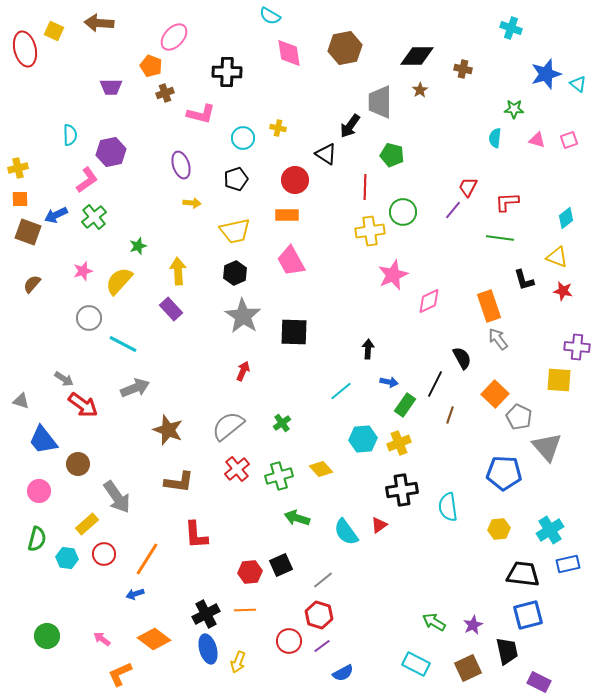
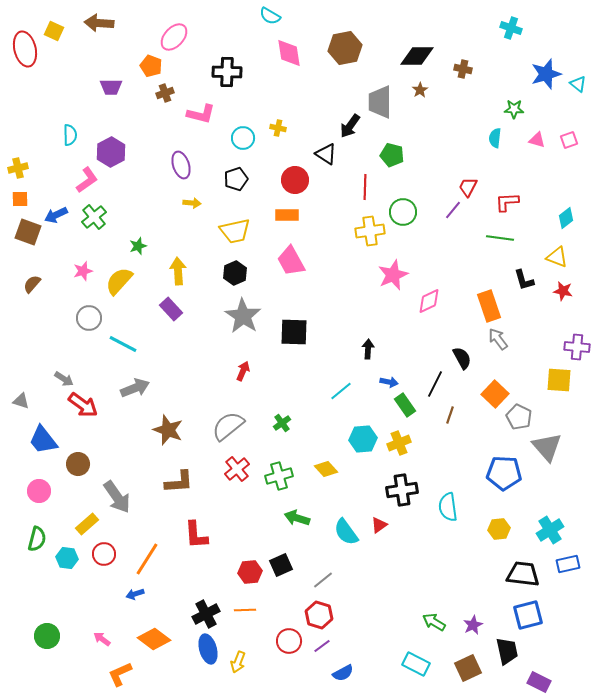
purple hexagon at (111, 152): rotated 16 degrees counterclockwise
green rectangle at (405, 405): rotated 70 degrees counterclockwise
yellow diamond at (321, 469): moved 5 px right
brown L-shape at (179, 482): rotated 12 degrees counterclockwise
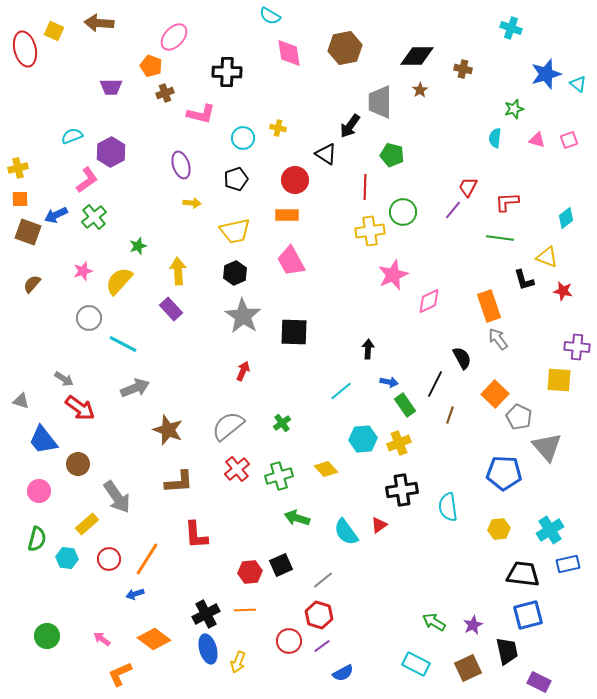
green star at (514, 109): rotated 18 degrees counterclockwise
cyan semicircle at (70, 135): moved 2 px right, 1 px down; rotated 110 degrees counterclockwise
yellow triangle at (557, 257): moved 10 px left
red arrow at (83, 405): moved 3 px left, 3 px down
red circle at (104, 554): moved 5 px right, 5 px down
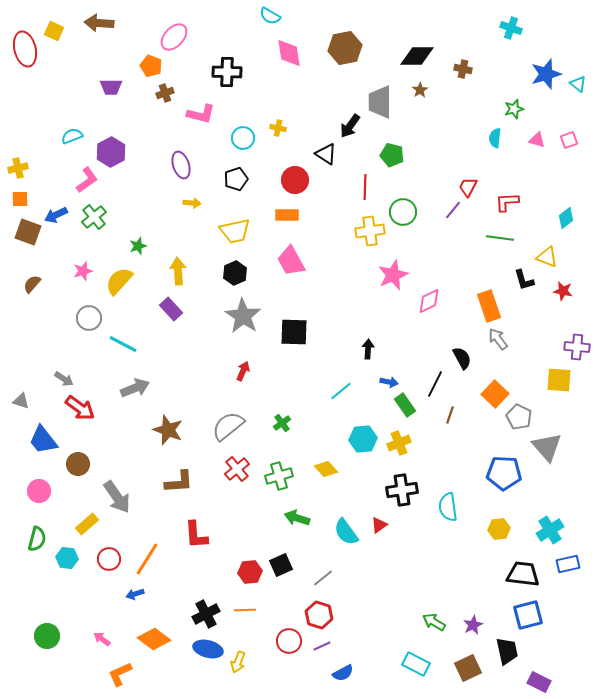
gray line at (323, 580): moved 2 px up
purple line at (322, 646): rotated 12 degrees clockwise
blue ellipse at (208, 649): rotated 60 degrees counterclockwise
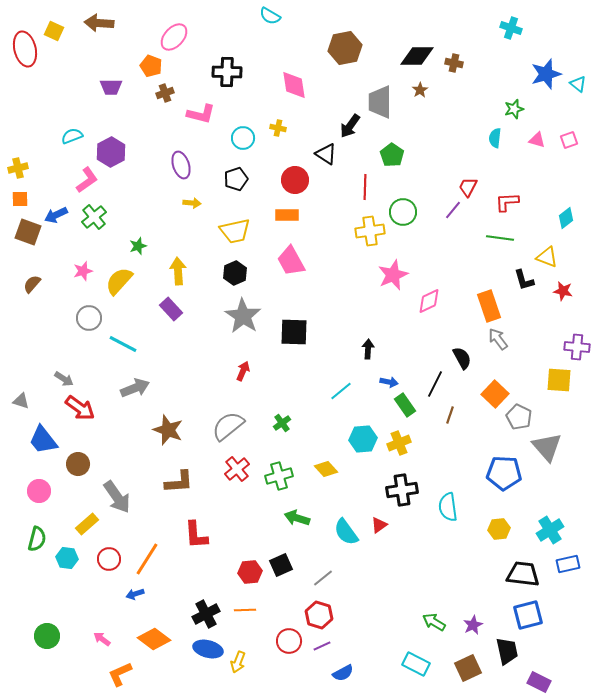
pink diamond at (289, 53): moved 5 px right, 32 px down
brown cross at (463, 69): moved 9 px left, 6 px up
green pentagon at (392, 155): rotated 20 degrees clockwise
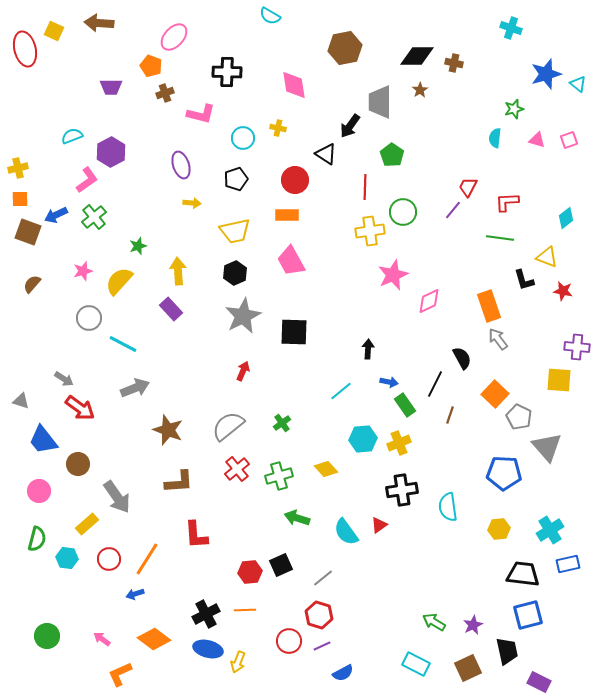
gray star at (243, 316): rotated 12 degrees clockwise
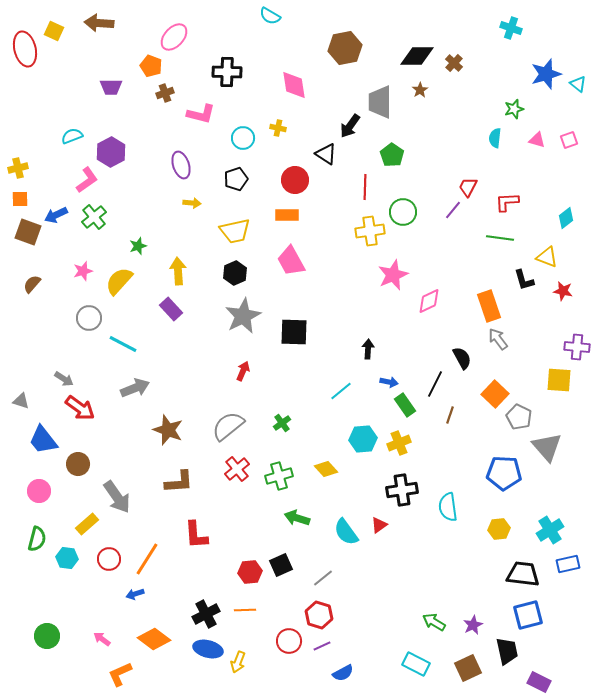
brown cross at (454, 63): rotated 30 degrees clockwise
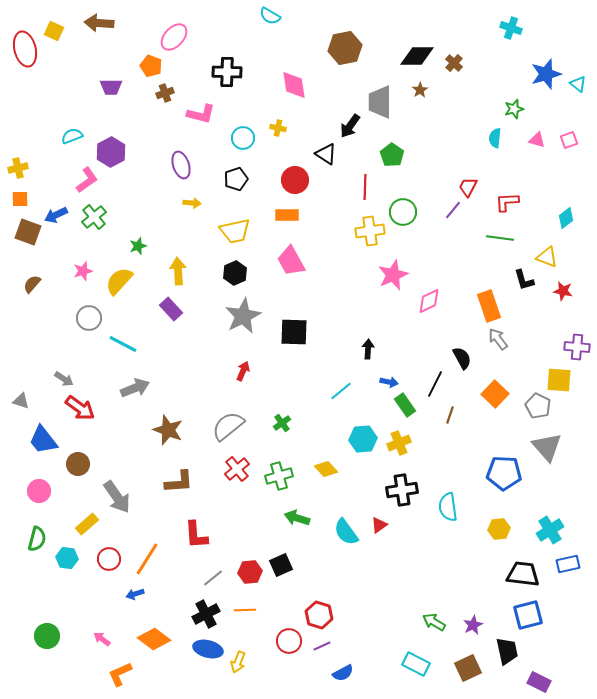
gray pentagon at (519, 417): moved 19 px right, 11 px up
gray line at (323, 578): moved 110 px left
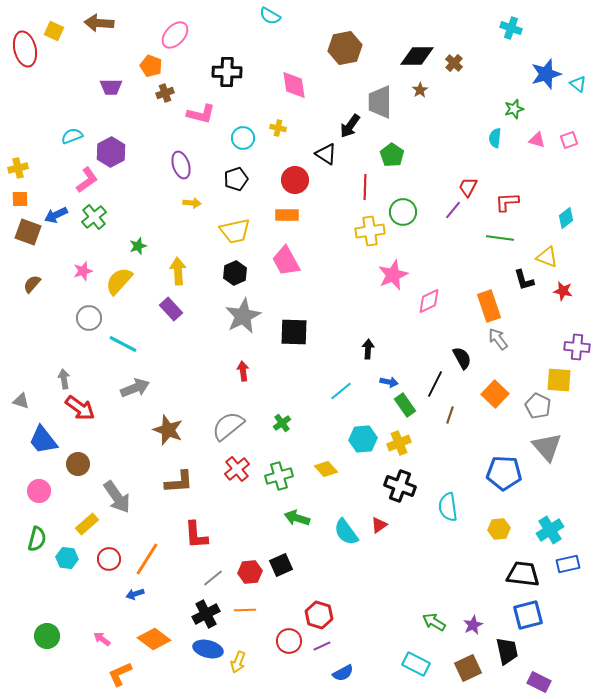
pink ellipse at (174, 37): moved 1 px right, 2 px up
pink trapezoid at (291, 261): moved 5 px left
red arrow at (243, 371): rotated 30 degrees counterclockwise
gray arrow at (64, 379): rotated 132 degrees counterclockwise
black cross at (402, 490): moved 2 px left, 4 px up; rotated 28 degrees clockwise
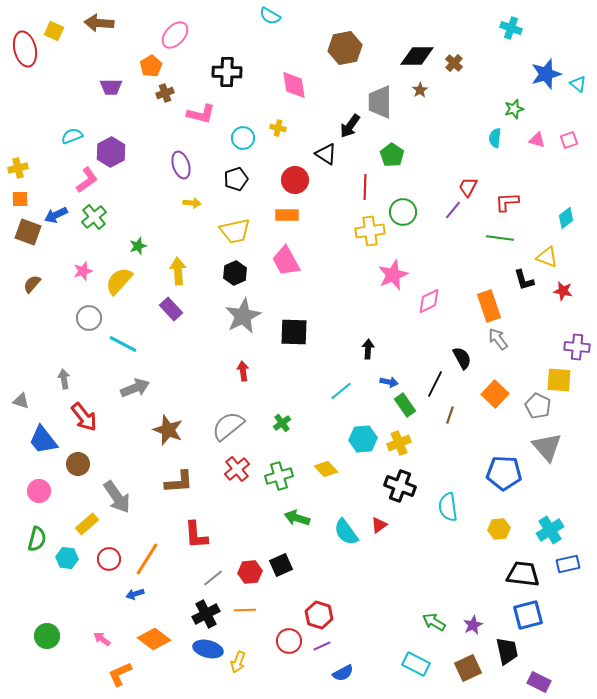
orange pentagon at (151, 66): rotated 20 degrees clockwise
red arrow at (80, 408): moved 4 px right, 9 px down; rotated 16 degrees clockwise
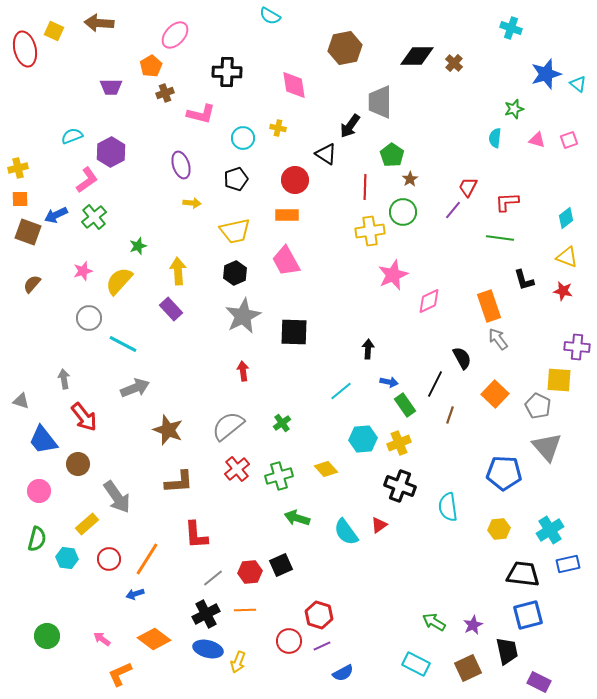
brown star at (420, 90): moved 10 px left, 89 px down
yellow triangle at (547, 257): moved 20 px right
